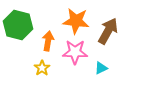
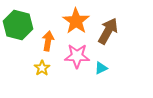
orange star: rotated 28 degrees clockwise
pink star: moved 2 px right, 4 px down
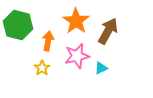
pink star: rotated 15 degrees counterclockwise
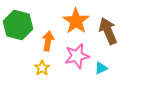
brown arrow: rotated 52 degrees counterclockwise
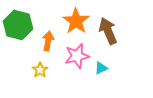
yellow star: moved 2 px left, 2 px down
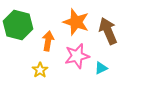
orange star: moved 1 px down; rotated 16 degrees counterclockwise
